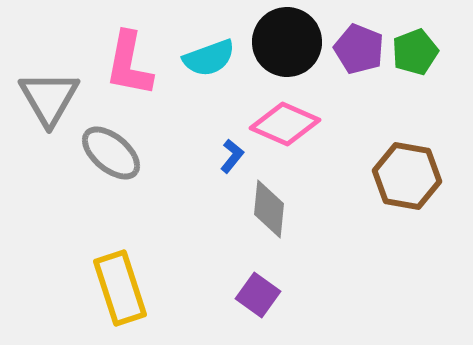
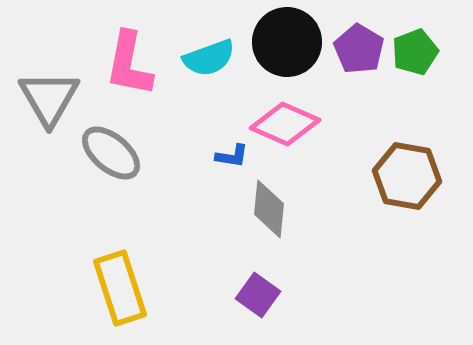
purple pentagon: rotated 9 degrees clockwise
blue L-shape: rotated 60 degrees clockwise
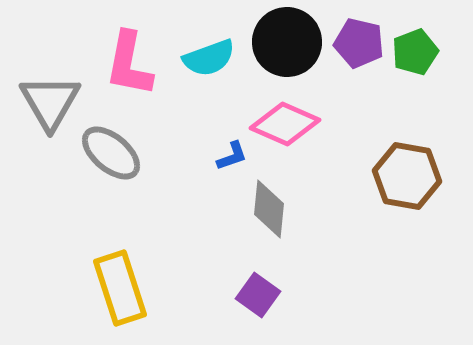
purple pentagon: moved 6 px up; rotated 18 degrees counterclockwise
gray triangle: moved 1 px right, 4 px down
blue L-shape: rotated 28 degrees counterclockwise
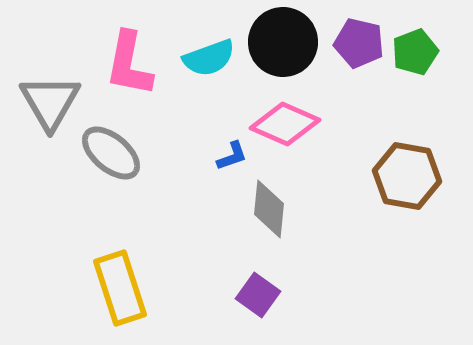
black circle: moved 4 px left
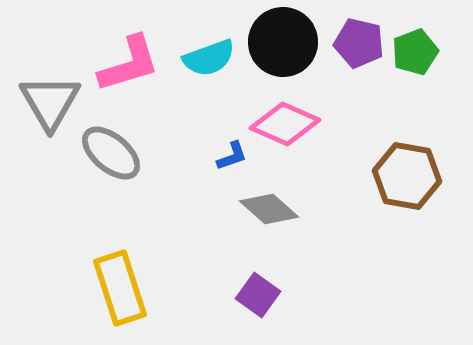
pink L-shape: rotated 118 degrees counterclockwise
gray diamond: rotated 54 degrees counterclockwise
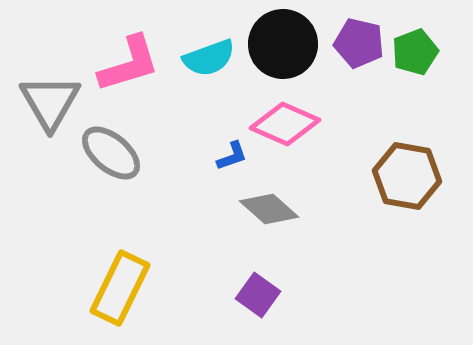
black circle: moved 2 px down
yellow rectangle: rotated 44 degrees clockwise
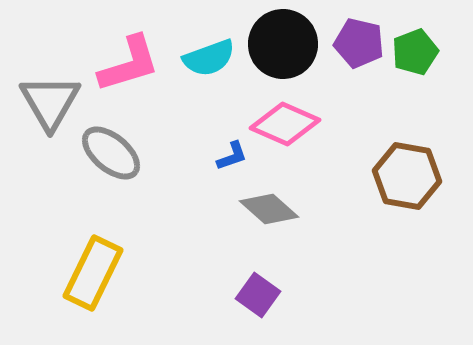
yellow rectangle: moved 27 px left, 15 px up
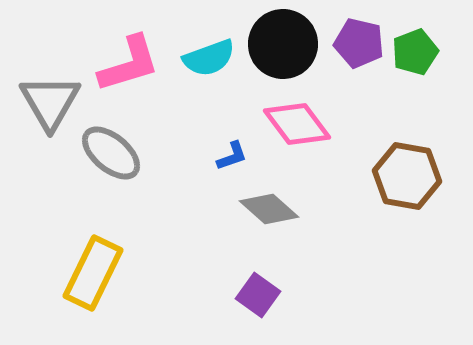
pink diamond: moved 12 px right; rotated 30 degrees clockwise
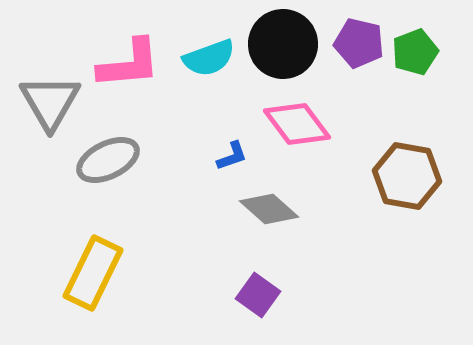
pink L-shape: rotated 12 degrees clockwise
gray ellipse: moved 3 px left, 7 px down; rotated 66 degrees counterclockwise
